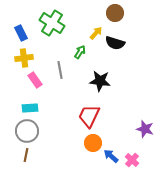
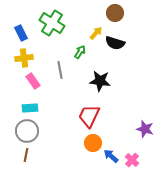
pink rectangle: moved 2 px left, 1 px down
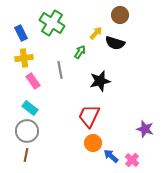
brown circle: moved 5 px right, 2 px down
black star: rotated 20 degrees counterclockwise
cyan rectangle: rotated 42 degrees clockwise
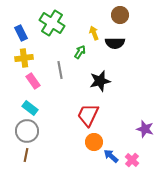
yellow arrow: moved 2 px left; rotated 64 degrees counterclockwise
black semicircle: rotated 18 degrees counterclockwise
red trapezoid: moved 1 px left, 1 px up
orange circle: moved 1 px right, 1 px up
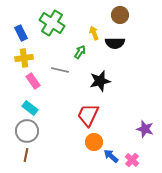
gray line: rotated 66 degrees counterclockwise
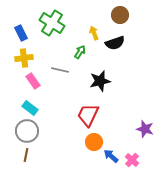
black semicircle: rotated 18 degrees counterclockwise
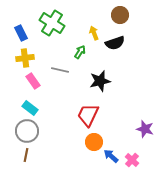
yellow cross: moved 1 px right
